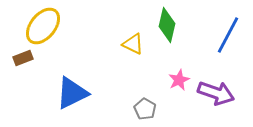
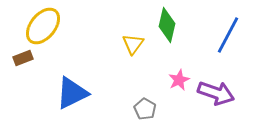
yellow triangle: rotated 40 degrees clockwise
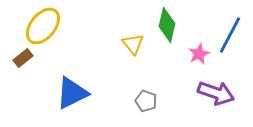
blue line: moved 2 px right
yellow triangle: rotated 15 degrees counterclockwise
brown rectangle: rotated 18 degrees counterclockwise
pink star: moved 20 px right, 26 px up
gray pentagon: moved 1 px right, 8 px up; rotated 10 degrees counterclockwise
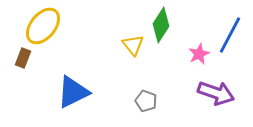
green diamond: moved 6 px left; rotated 20 degrees clockwise
yellow triangle: moved 1 px down
brown rectangle: rotated 30 degrees counterclockwise
blue triangle: moved 1 px right, 1 px up
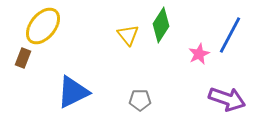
yellow triangle: moved 5 px left, 10 px up
purple arrow: moved 11 px right, 6 px down
gray pentagon: moved 6 px left, 1 px up; rotated 20 degrees counterclockwise
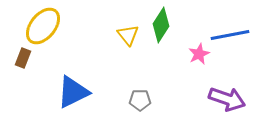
blue line: rotated 51 degrees clockwise
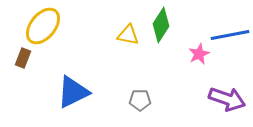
yellow triangle: rotated 40 degrees counterclockwise
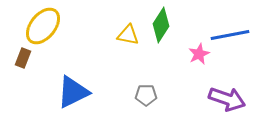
gray pentagon: moved 6 px right, 5 px up
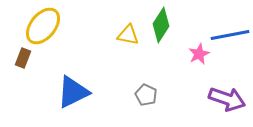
gray pentagon: rotated 25 degrees clockwise
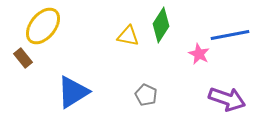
yellow triangle: moved 1 px down
pink star: rotated 20 degrees counterclockwise
brown rectangle: rotated 60 degrees counterclockwise
blue triangle: rotated 6 degrees counterclockwise
